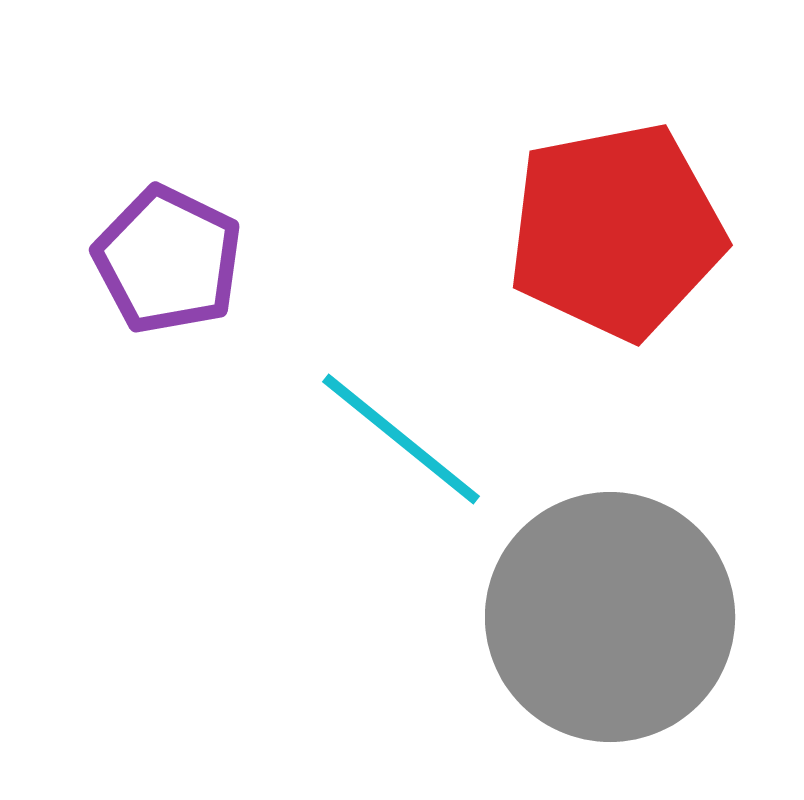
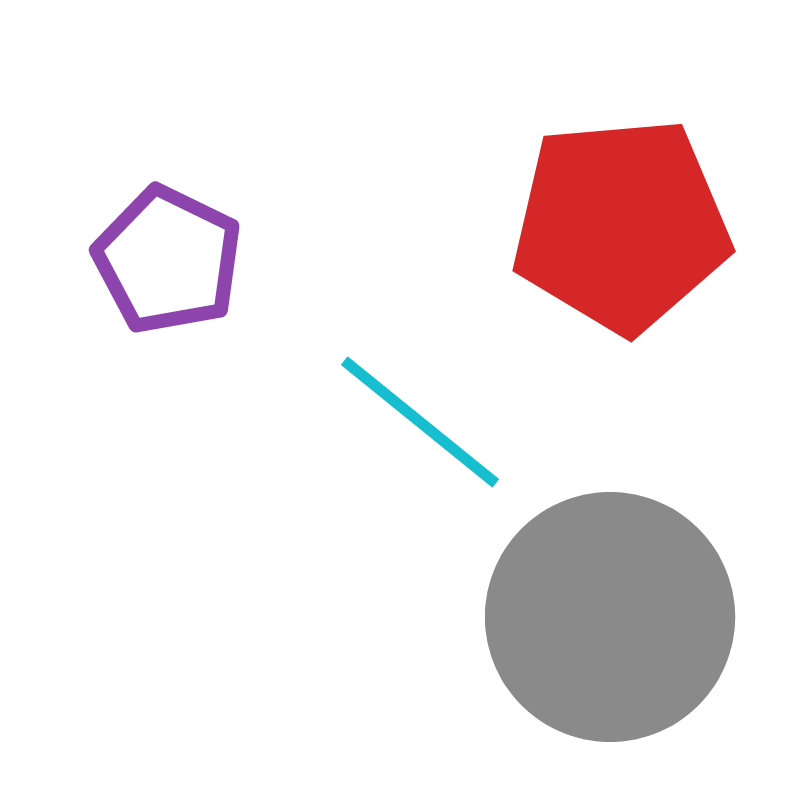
red pentagon: moved 5 px right, 6 px up; rotated 6 degrees clockwise
cyan line: moved 19 px right, 17 px up
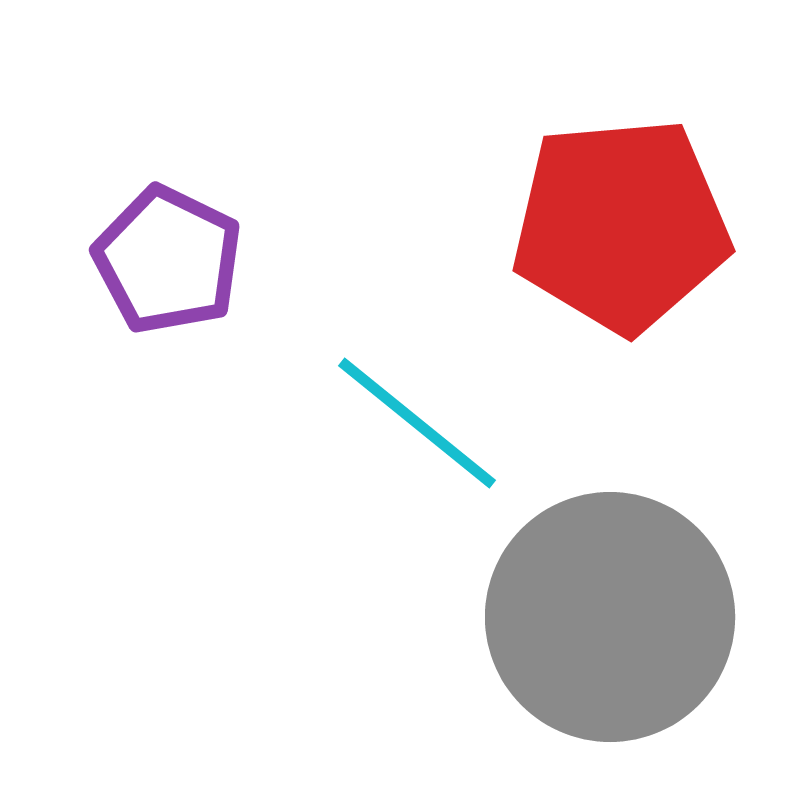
cyan line: moved 3 px left, 1 px down
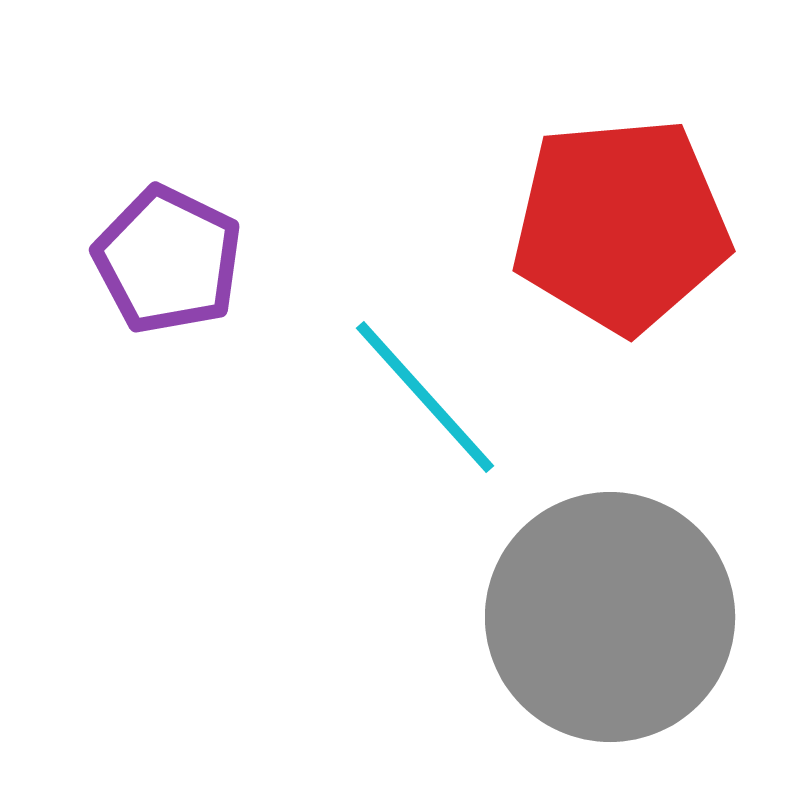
cyan line: moved 8 px right, 26 px up; rotated 9 degrees clockwise
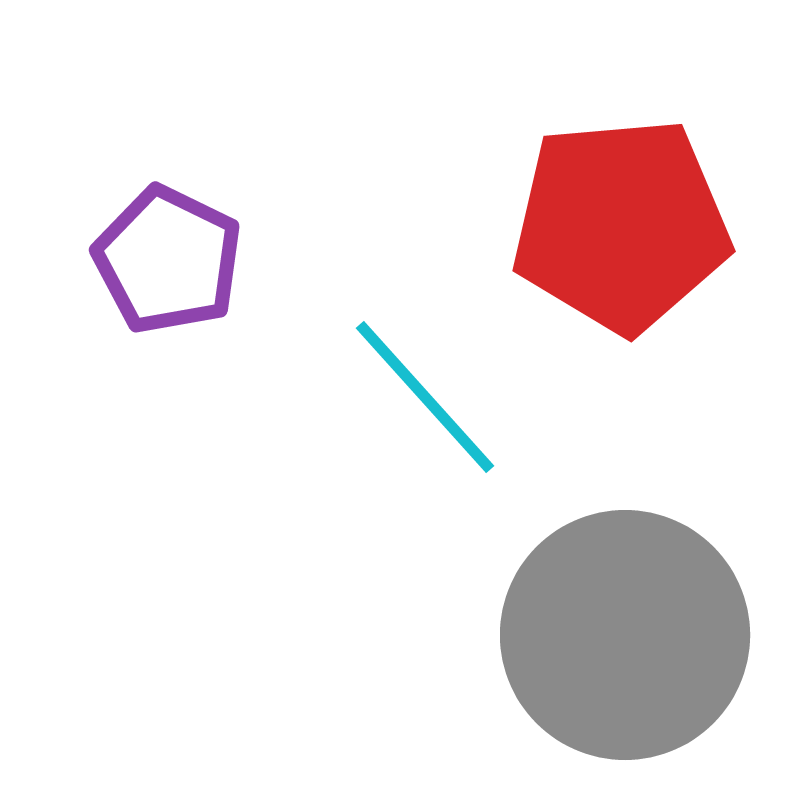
gray circle: moved 15 px right, 18 px down
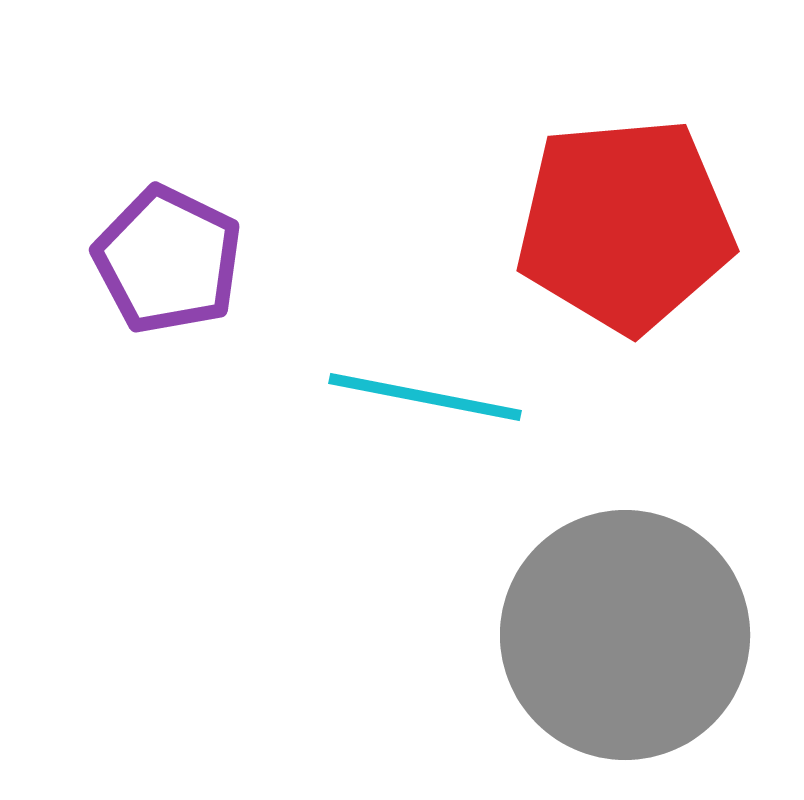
red pentagon: moved 4 px right
cyan line: rotated 37 degrees counterclockwise
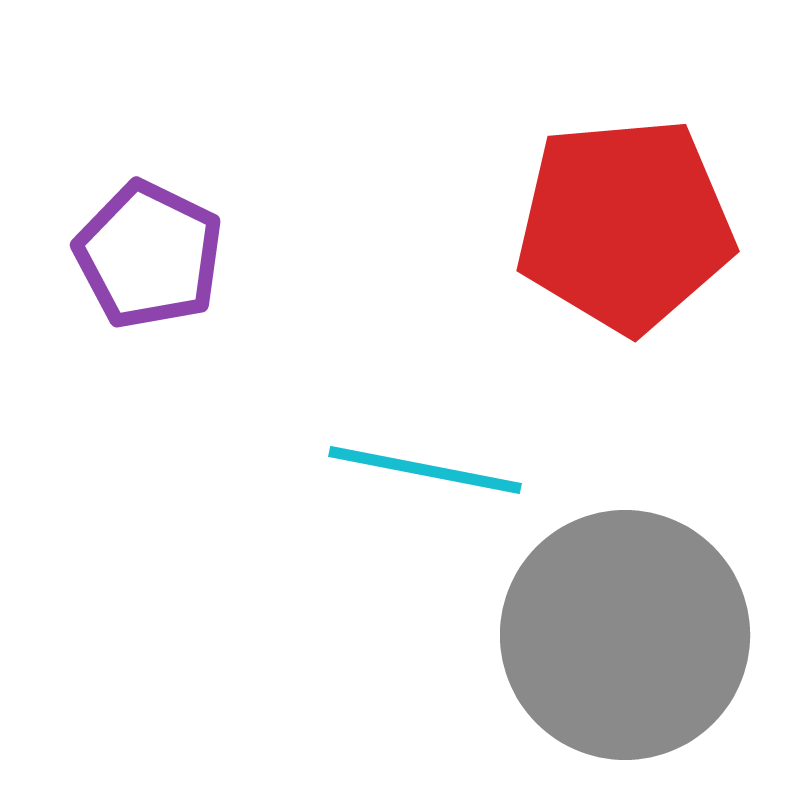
purple pentagon: moved 19 px left, 5 px up
cyan line: moved 73 px down
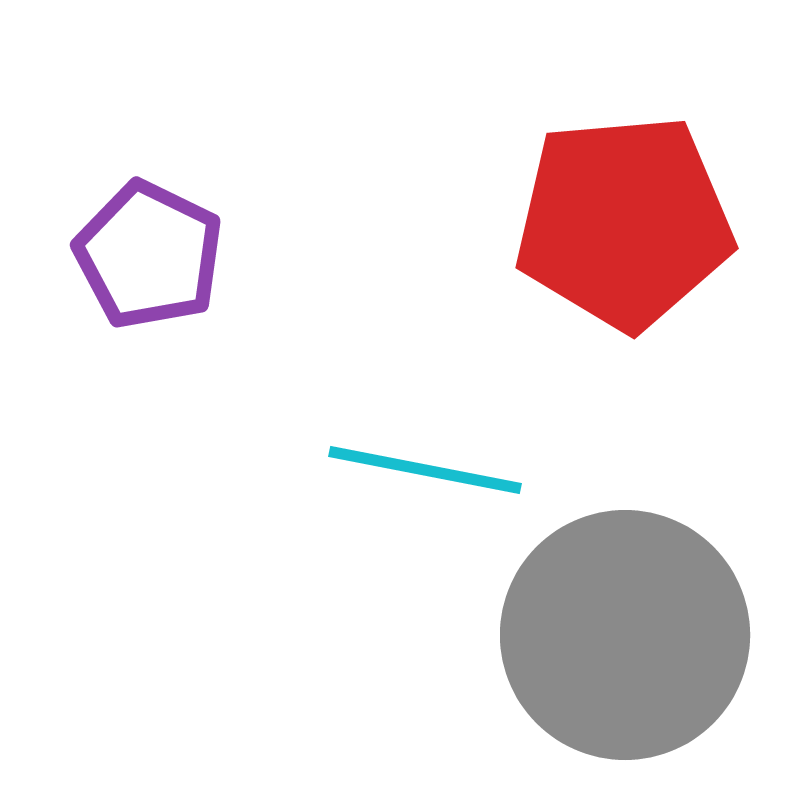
red pentagon: moved 1 px left, 3 px up
